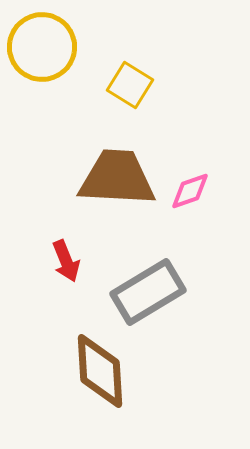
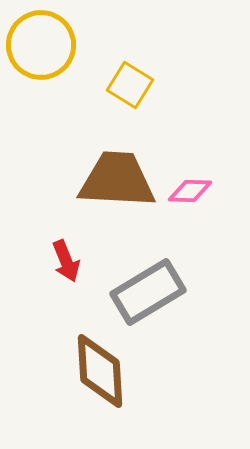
yellow circle: moved 1 px left, 2 px up
brown trapezoid: moved 2 px down
pink diamond: rotated 21 degrees clockwise
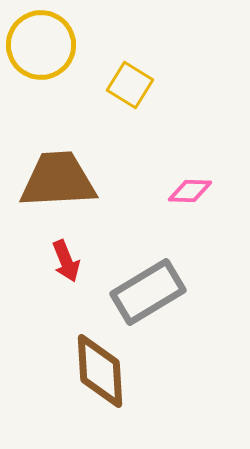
brown trapezoid: moved 59 px left; rotated 6 degrees counterclockwise
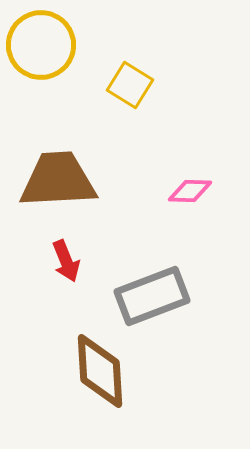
gray rectangle: moved 4 px right, 4 px down; rotated 10 degrees clockwise
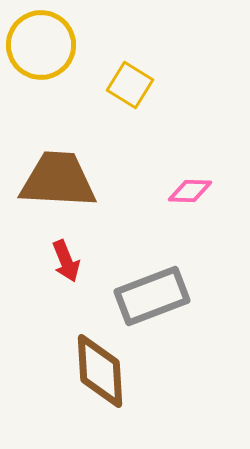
brown trapezoid: rotated 6 degrees clockwise
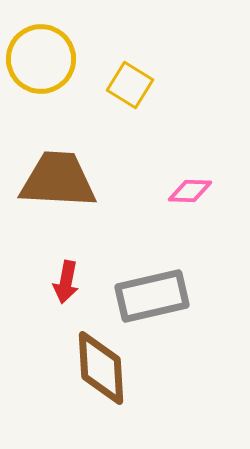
yellow circle: moved 14 px down
red arrow: moved 21 px down; rotated 33 degrees clockwise
gray rectangle: rotated 8 degrees clockwise
brown diamond: moved 1 px right, 3 px up
